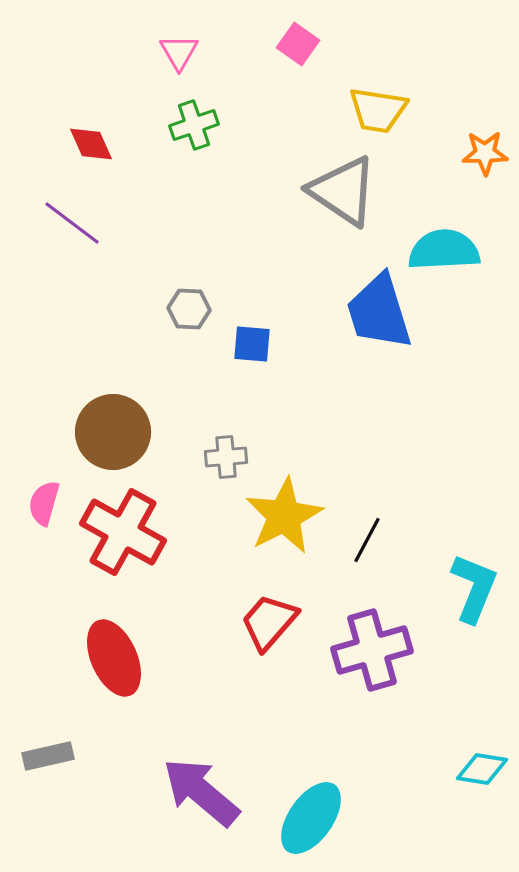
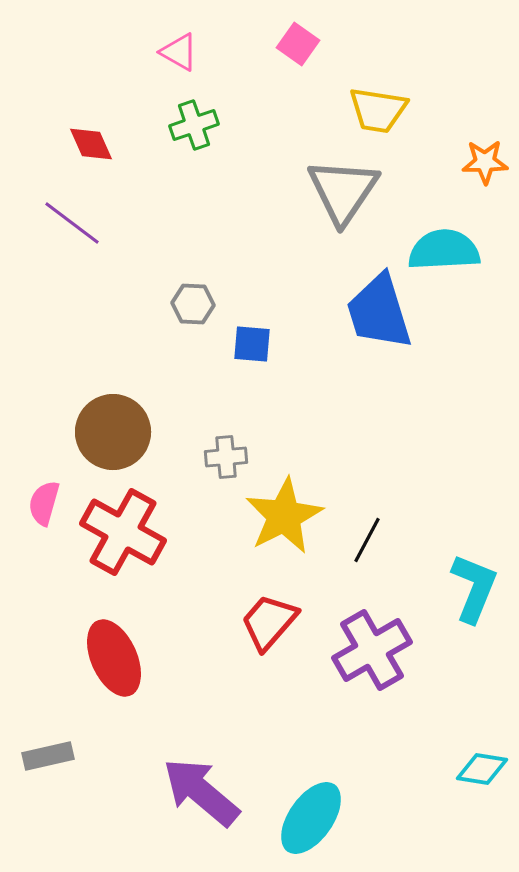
pink triangle: rotated 30 degrees counterclockwise
orange star: moved 9 px down
gray triangle: rotated 30 degrees clockwise
gray hexagon: moved 4 px right, 5 px up
purple cross: rotated 14 degrees counterclockwise
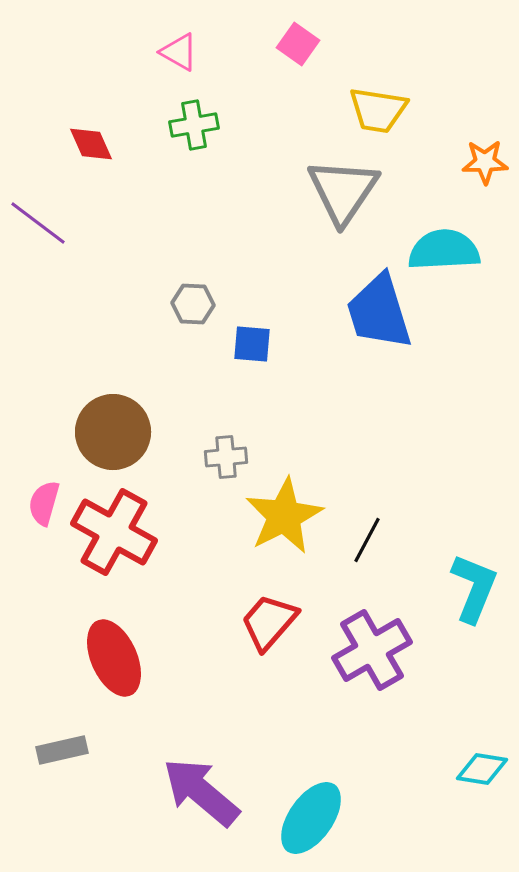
green cross: rotated 9 degrees clockwise
purple line: moved 34 px left
red cross: moved 9 px left
gray rectangle: moved 14 px right, 6 px up
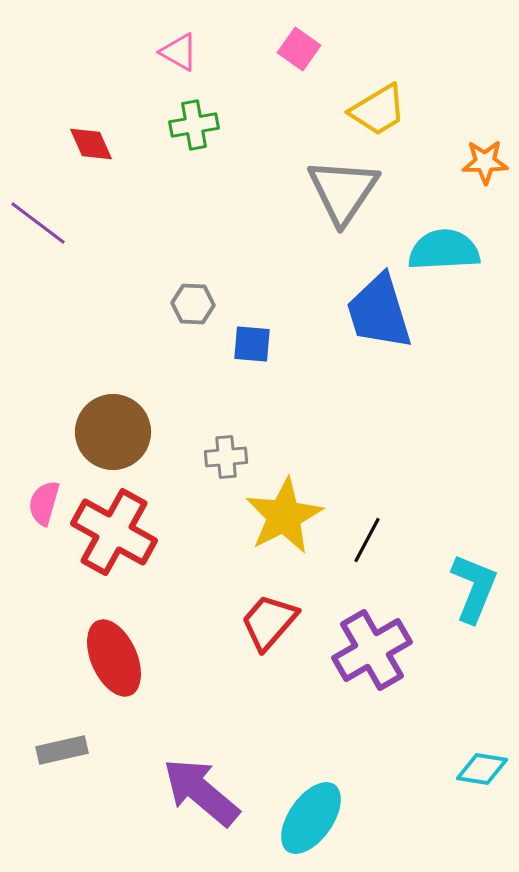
pink square: moved 1 px right, 5 px down
yellow trapezoid: rotated 40 degrees counterclockwise
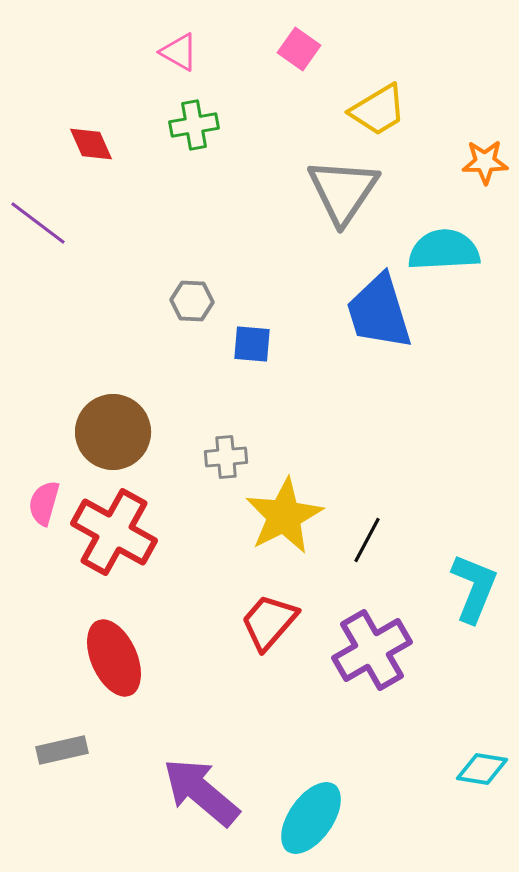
gray hexagon: moved 1 px left, 3 px up
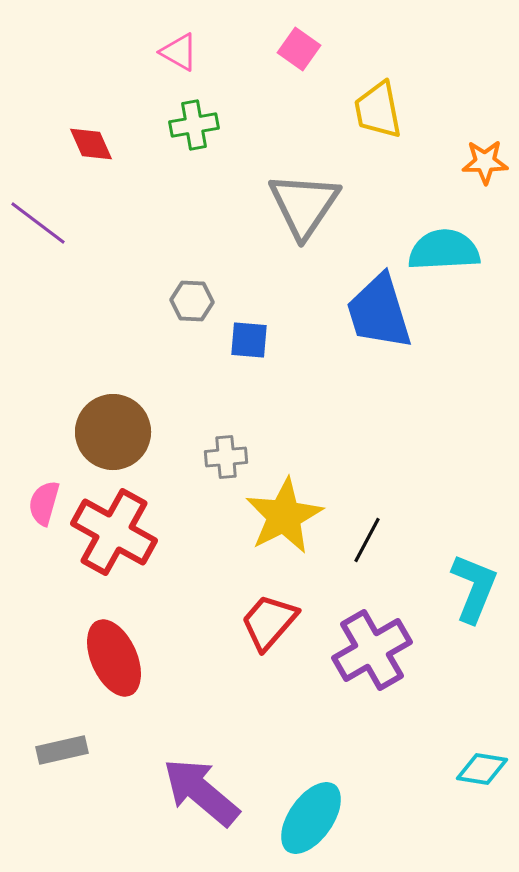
yellow trapezoid: rotated 110 degrees clockwise
gray triangle: moved 39 px left, 14 px down
blue square: moved 3 px left, 4 px up
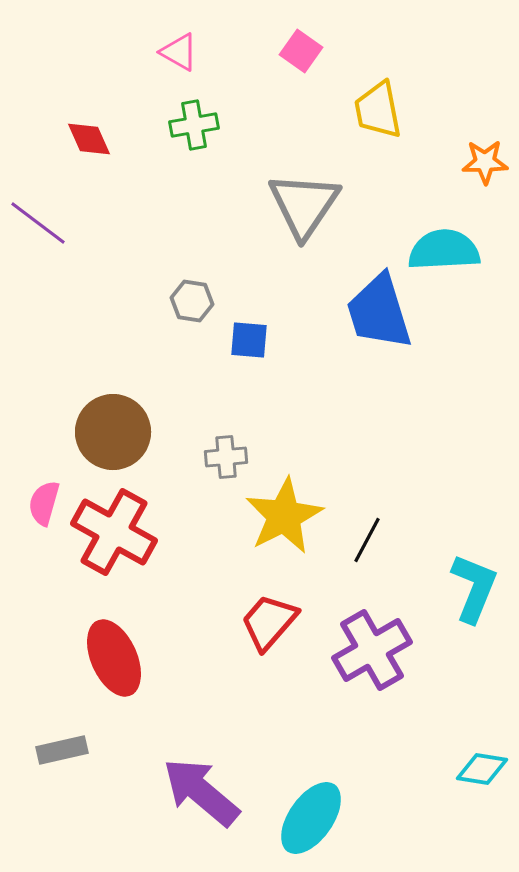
pink square: moved 2 px right, 2 px down
red diamond: moved 2 px left, 5 px up
gray hexagon: rotated 6 degrees clockwise
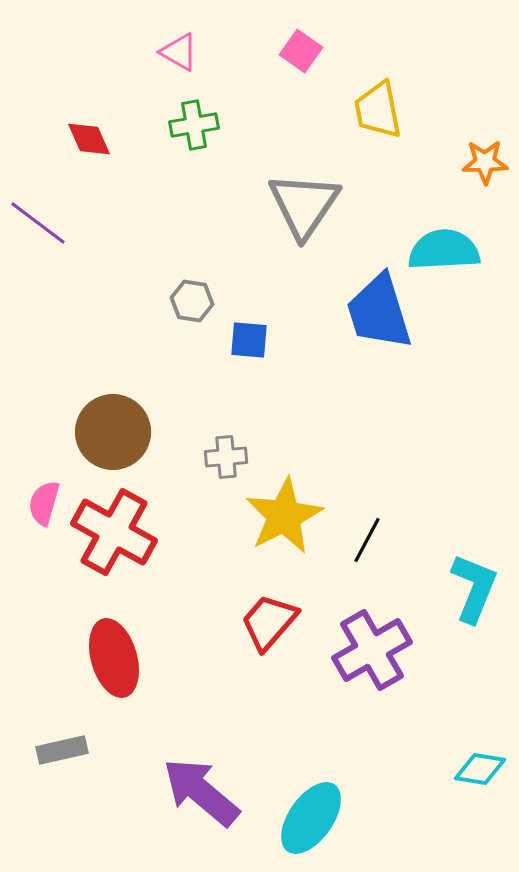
red ellipse: rotated 8 degrees clockwise
cyan diamond: moved 2 px left
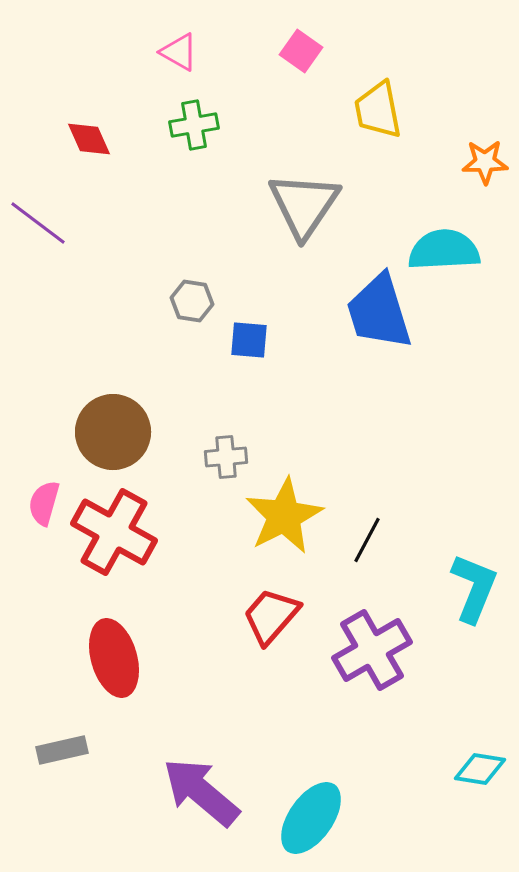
red trapezoid: moved 2 px right, 6 px up
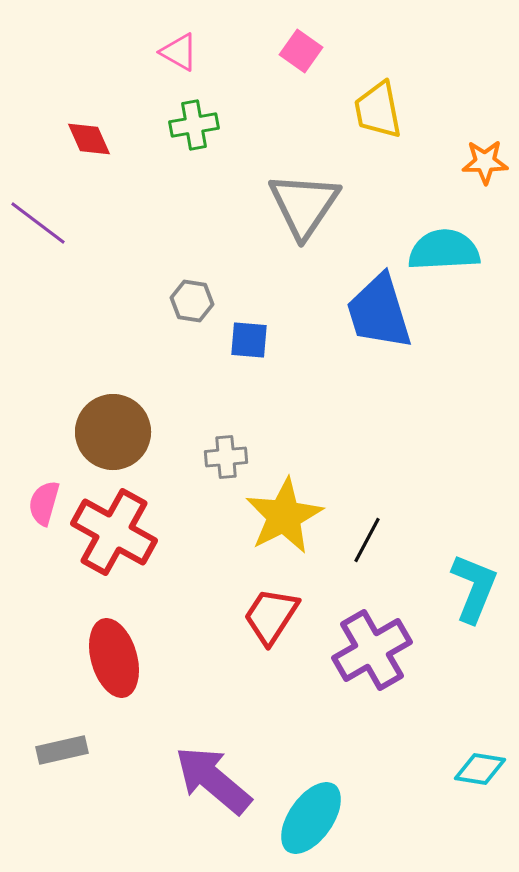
red trapezoid: rotated 8 degrees counterclockwise
purple arrow: moved 12 px right, 12 px up
